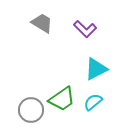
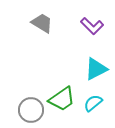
purple L-shape: moved 7 px right, 3 px up
cyan semicircle: moved 1 px down
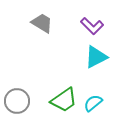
cyan triangle: moved 12 px up
green trapezoid: moved 2 px right, 1 px down
gray circle: moved 14 px left, 9 px up
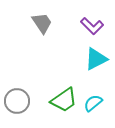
gray trapezoid: rotated 25 degrees clockwise
cyan triangle: moved 2 px down
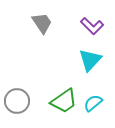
cyan triangle: moved 6 px left, 1 px down; rotated 20 degrees counterclockwise
green trapezoid: moved 1 px down
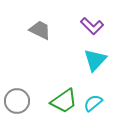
gray trapezoid: moved 2 px left, 7 px down; rotated 30 degrees counterclockwise
cyan triangle: moved 5 px right
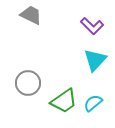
gray trapezoid: moved 9 px left, 15 px up
gray circle: moved 11 px right, 18 px up
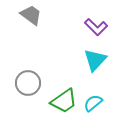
gray trapezoid: rotated 10 degrees clockwise
purple L-shape: moved 4 px right, 1 px down
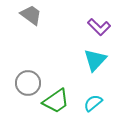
purple L-shape: moved 3 px right
green trapezoid: moved 8 px left
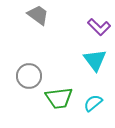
gray trapezoid: moved 7 px right
cyan triangle: rotated 20 degrees counterclockwise
gray circle: moved 1 px right, 7 px up
green trapezoid: moved 3 px right, 3 px up; rotated 28 degrees clockwise
